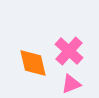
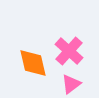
pink triangle: rotated 15 degrees counterclockwise
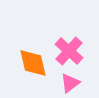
pink triangle: moved 1 px left, 1 px up
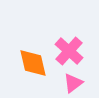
pink triangle: moved 3 px right
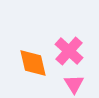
pink triangle: moved 1 px right, 1 px down; rotated 25 degrees counterclockwise
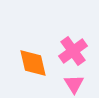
pink cross: moved 4 px right; rotated 12 degrees clockwise
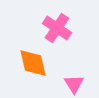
pink cross: moved 16 px left, 23 px up; rotated 20 degrees counterclockwise
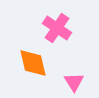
pink triangle: moved 2 px up
